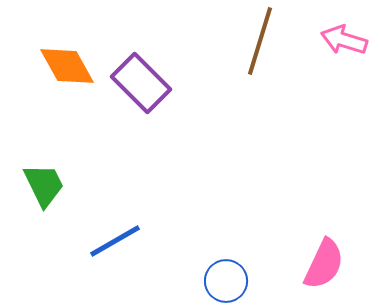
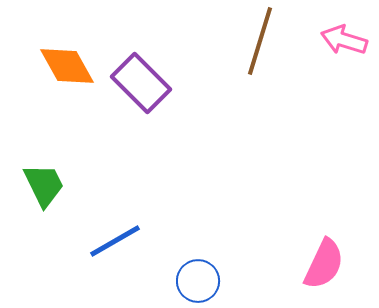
blue circle: moved 28 px left
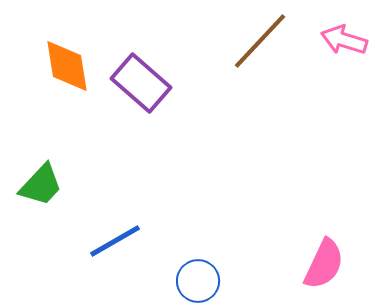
brown line: rotated 26 degrees clockwise
orange diamond: rotated 20 degrees clockwise
purple rectangle: rotated 4 degrees counterclockwise
green trapezoid: moved 3 px left; rotated 69 degrees clockwise
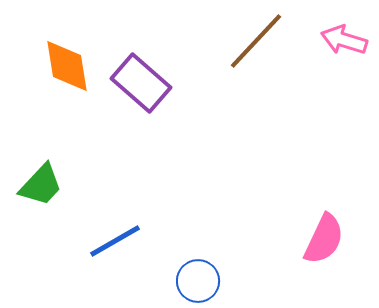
brown line: moved 4 px left
pink semicircle: moved 25 px up
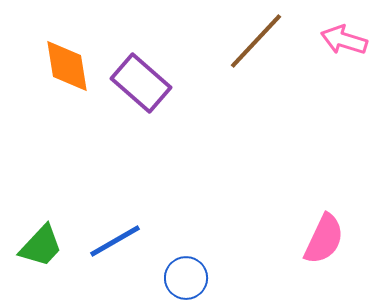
green trapezoid: moved 61 px down
blue circle: moved 12 px left, 3 px up
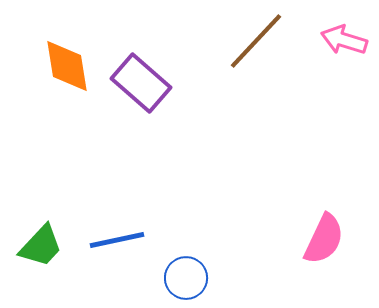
blue line: moved 2 px right, 1 px up; rotated 18 degrees clockwise
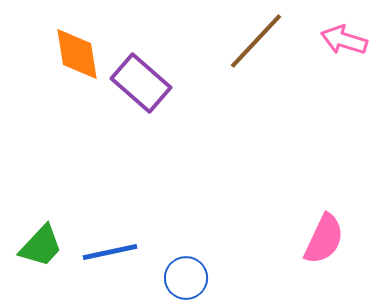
orange diamond: moved 10 px right, 12 px up
blue line: moved 7 px left, 12 px down
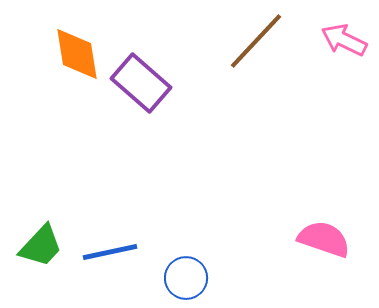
pink arrow: rotated 9 degrees clockwise
pink semicircle: rotated 96 degrees counterclockwise
